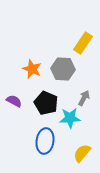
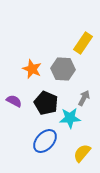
blue ellipse: rotated 35 degrees clockwise
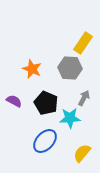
gray hexagon: moved 7 px right, 1 px up
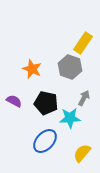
gray hexagon: moved 1 px up; rotated 15 degrees clockwise
black pentagon: rotated 10 degrees counterclockwise
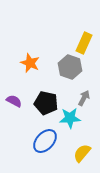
yellow rectangle: moved 1 px right; rotated 10 degrees counterclockwise
orange star: moved 2 px left, 6 px up
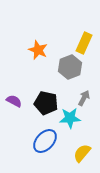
orange star: moved 8 px right, 13 px up
gray hexagon: rotated 20 degrees clockwise
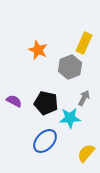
yellow semicircle: moved 4 px right
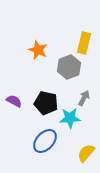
yellow rectangle: rotated 10 degrees counterclockwise
gray hexagon: moved 1 px left
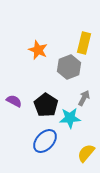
black pentagon: moved 2 px down; rotated 20 degrees clockwise
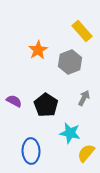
yellow rectangle: moved 2 px left, 12 px up; rotated 55 degrees counterclockwise
orange star: rotated 18 degrees clockwise
gray hexagon: moved 1 px right, 5 px up
cyan star: moved 15 px down; rotated 15 degrees clockwise
blue ellipse: moved 14 px left, 10 px down; rotated 45 degrees counterclockwise
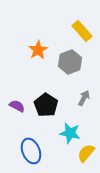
purple semicircle: moved 3 px right, 5 px down
blue ellipse: rotated 20 degrees counterclockwise
